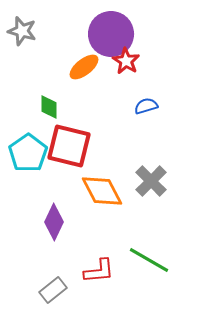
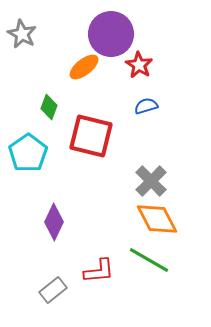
gray star: moved 3 px down; rotated 12 degrees clockwise
red star: moved 13 px right, 4 px down
green diamond: rotated 20 degrees clockwise
red square: moved 22 px right, 10 px up
orange diamond: moved 55 px right, 28 px down
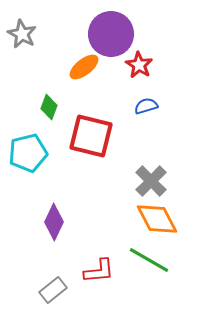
cyan pentagon: rotated 21 degrees clockwise
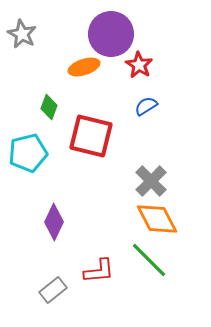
orange ellipse: rotated 20 degrees clockwise
blue semicircle: rotated 15 degrees counterclockwise
green line: rotated 15 degrees clockwise
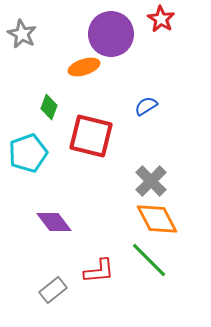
red star: moved 22 px right, 46 px up
cyan pentagon: rotated 6 degrees counterclockwise
purple diamond: rotated 63 degrees counterclockwise
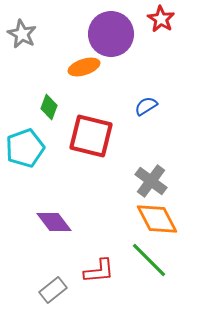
cyan pentagon: moved 3 px left, 5 px up
gray cross: rotated 8 degrees counterclockwise
